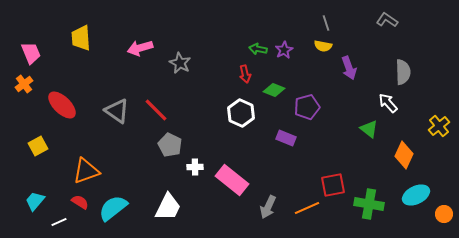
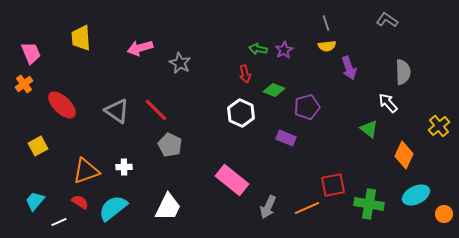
yellow semicircle: moved 4 px right; rotated 18 degrees counterclockwise
white cross: moved 71 px left
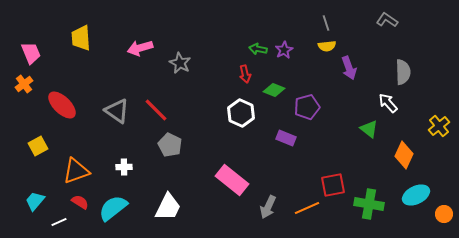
orange triangle: moved 10 px left
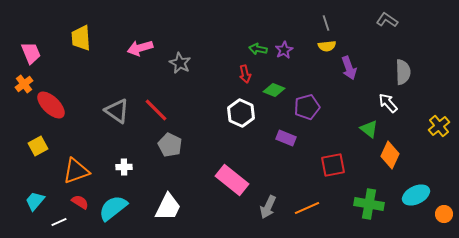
red ellipse: moved 11 px left
orange diamond: moved 14 px left
red square: moved 20 px up
